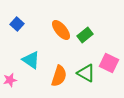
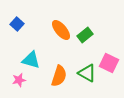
cyan triangle: rotated 18 degrees counterclockwise
green triangle: moved 1 px right
pink star: moved 9 px right
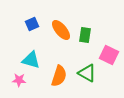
blue square: moved 15 px right; rotated 24 degrees clockwise
green rectangle: rotated 42 degrees counterclockwise
pink square: moved 8 px up
pink star: rotated 16 degrees clockwise
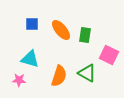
blue square: rotated 24 degrees clockwise
cyan triangle: moved 1 px left, 1 px up
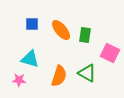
pink square: moved 1 px right, 2 px up
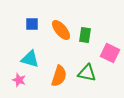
green triangle: rotated 18 degrees counterclockwise
pink star: rotated 16 degrees clockwise
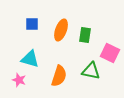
orange ellipse: rotated 60 degrees clockwise
green triangle: moved 4 px right, 2 px up
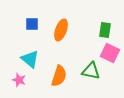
green rectangle: moved 20 px right, 5 px up
cyan triangle: rotated 24 degrees clockwise
